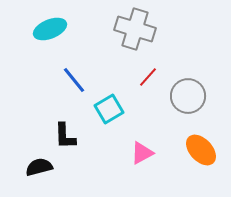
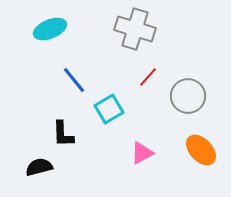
black L-shape: moved 2 px left, 2 px up
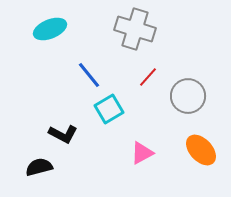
blue line: moved 15 px right, 5 px up
black L-shape: rotated 60 degrees counterclockwise
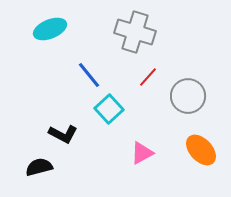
gray cross: moved 3 px down
cyan square: rotated 12 degrees counterclockwise
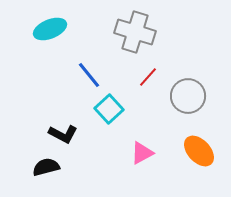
orange ellipse: moved 2 px left, 1 px down
black semicircle: moved 7 px right
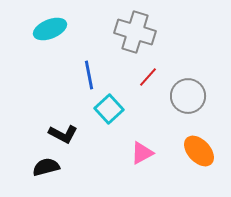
blue line: rotated 28 degrees clockwise
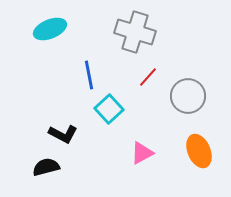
orange ellipse: rotated 20 degrees clockwise
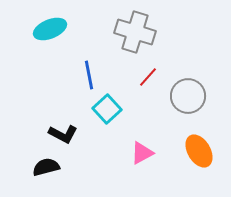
cyan square: moved 2 px left
orange ellipse: rotated 8 degrees counterclockwise
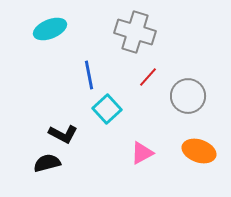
orange ellipse: rotated 40 degrees counterclockwise
black semicircle: moved 1 px right, 4 px up
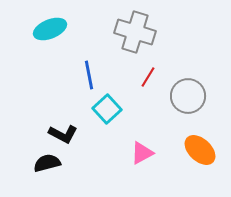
red line: rotated 10 degrees counterclockwise
orange ellipse: moved 1 px right, 1 px up; rotated 24 degrees clockwise
